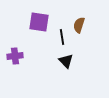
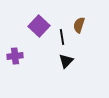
purple square: moved 4 px down; rotated 35 degrees clockwise
black triangle: rotated 28 degrees clockwise
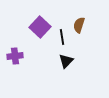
purple square: moved 1 px right, 1 px down
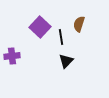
brown semicircle: moved 1 px up
black line: moved 1 px left
purple cross: moved 3 px left
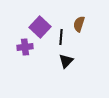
black line: rotated 14 degrees clockwise
purple cross: moved 13 px right, 9 px up
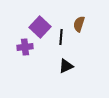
black triangle: moved 5 px down; rotated 21 degrees clockwise
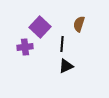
black line: moved 1 px right, 7 px down
